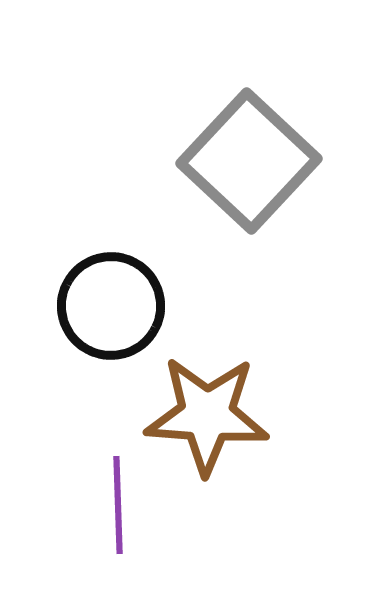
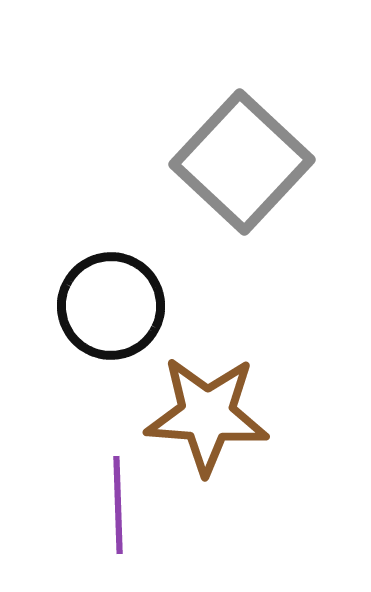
gray square: moved 7 px left, 1 px down
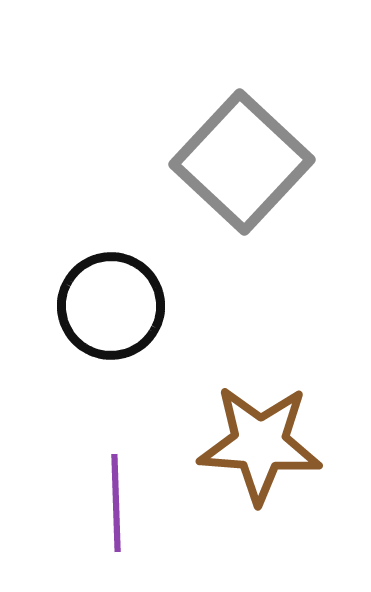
brown star: moved 53 px right, 29 px down
purple line: moved 2 px left, 2 px up
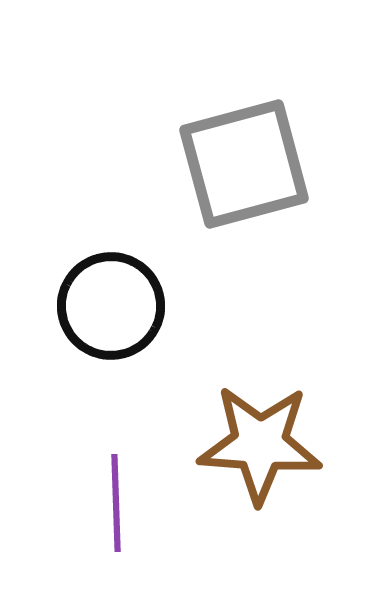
gray square: moved 2 px right, 2 px down; rotated 32 degrees clockwise
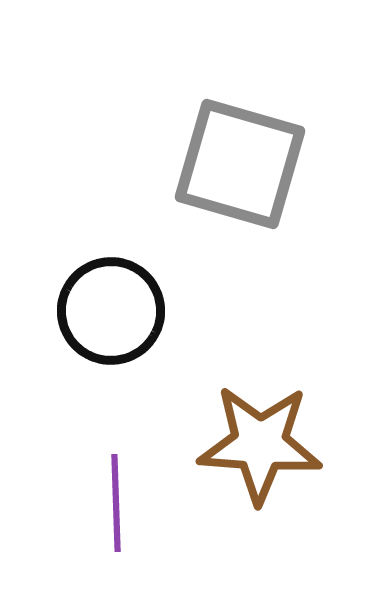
gray square: moved 4 px left; rotated 31 degrees clockwise
black circle: moved 5 px down
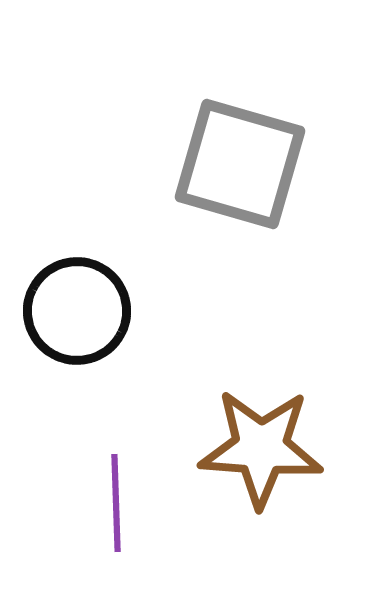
black circle: moved 34 px left
brown star: moved 1 px right, 4 px down
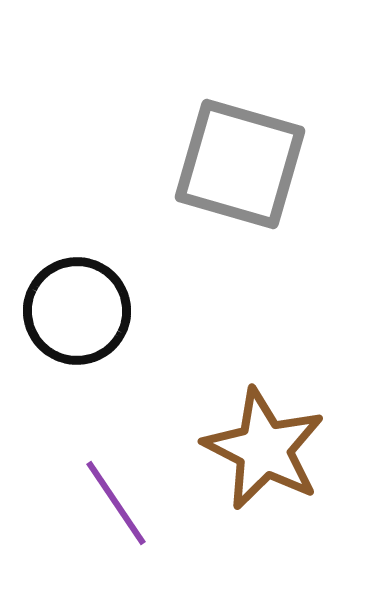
brown star: moved 3 px right, 1 px down; rotated 23 degrees clockwise
purple line: rotated 32 degrees counterclockwise
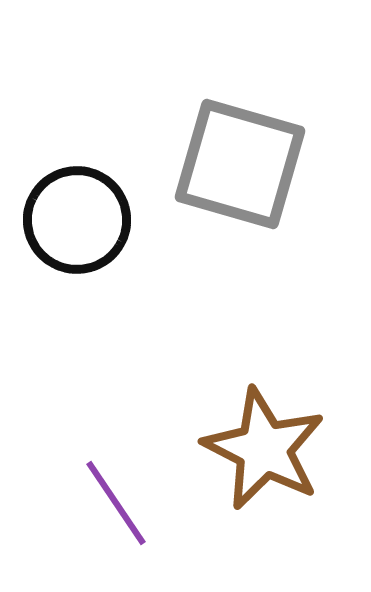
black circle: moved 91 px up
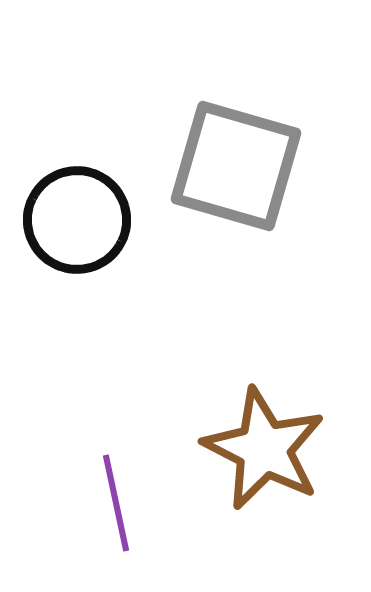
gray square: moved 4 px left, 2 px down
purple line: rotated 22 degrees clockwise
